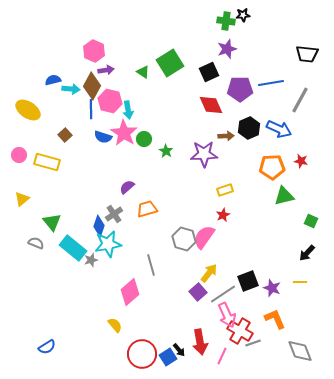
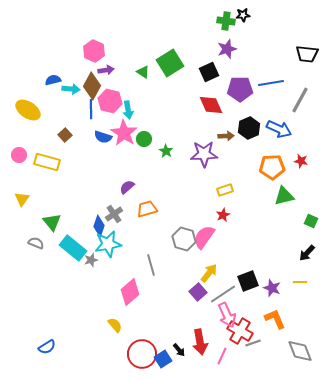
yellow triangle at (22, 199): rotated 14 degrees counterclockwise
blue square at (168, 357): moved 5 px left, 2 px down
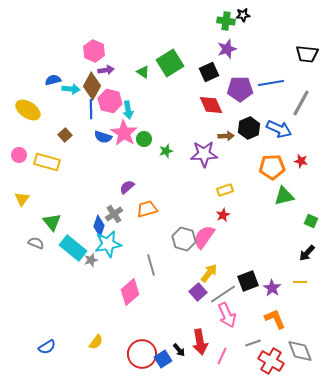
gray line at (300, 100): moved 1 px right, 3 px down
green star at (166, 151): rotated 24 degrees clockwise
purple star at (272, 288): rotated 12 degrees clockwise
yellow semicircle at (115, 325): moved 19 px left, 17 px down; rotated 77 degrees clockwise
red cross at (240, 331): moved 31 px right, 30 px down
